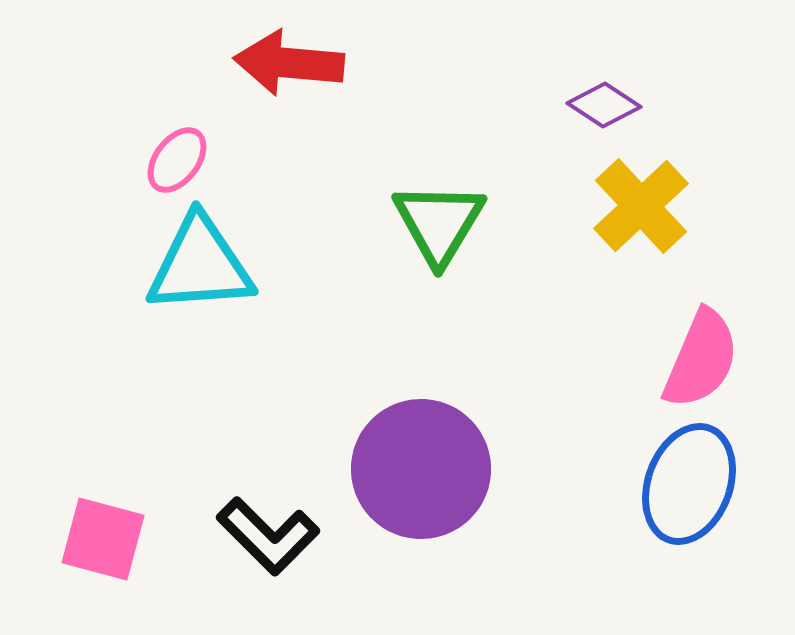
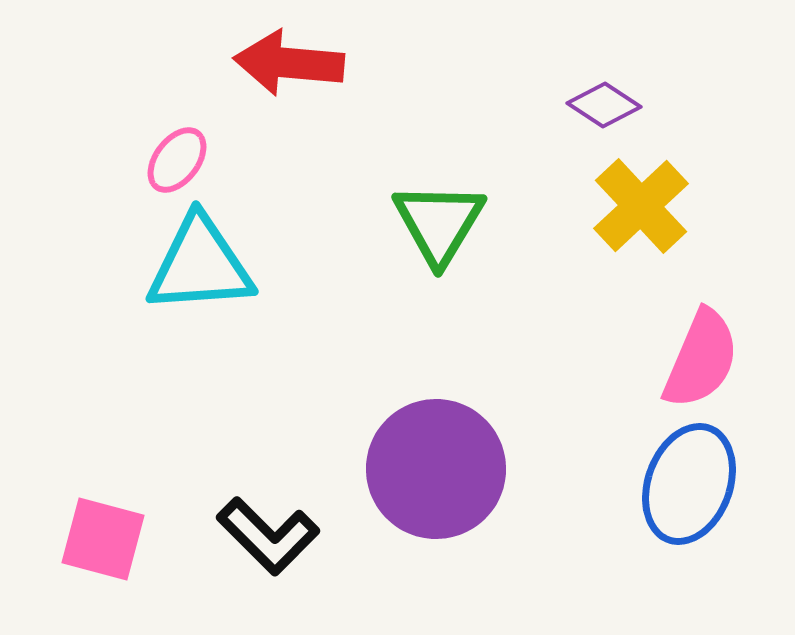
purple circle: moved 15 px right
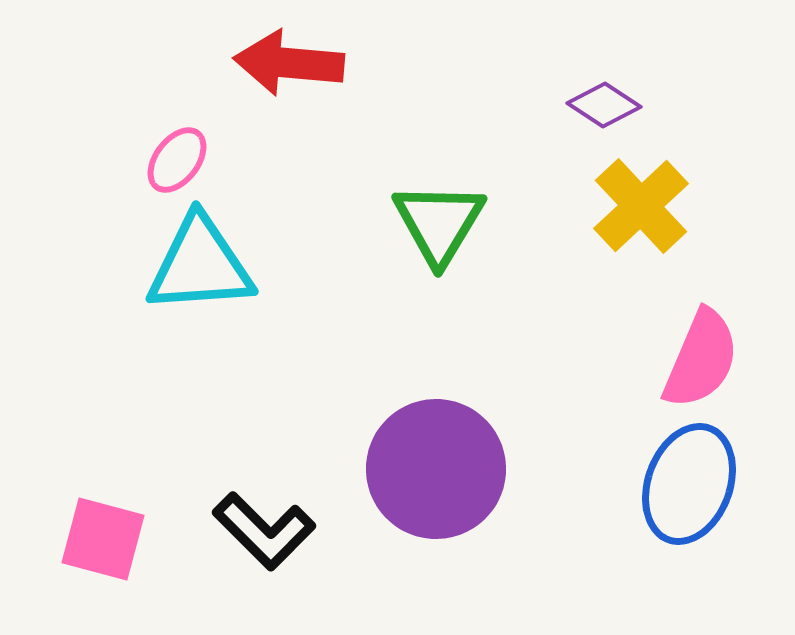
black L-shape: moved 4 px left, 5 px up
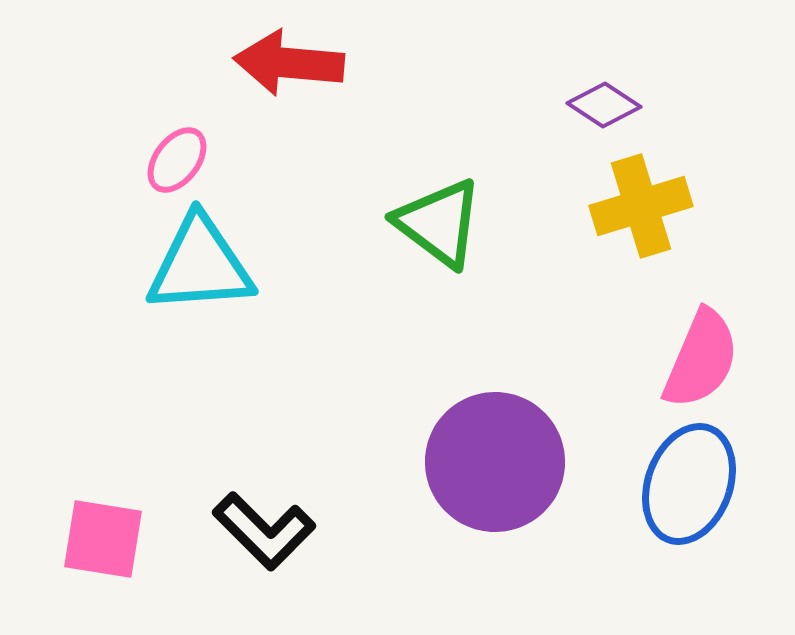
yellow cross: rotated 26 degrees clockwise
green triangle: rotated 24 degrees counterclockwise
purple circle: moved 59 px right, 7 px up
pink square: rotated 6 degrees counterclockwise
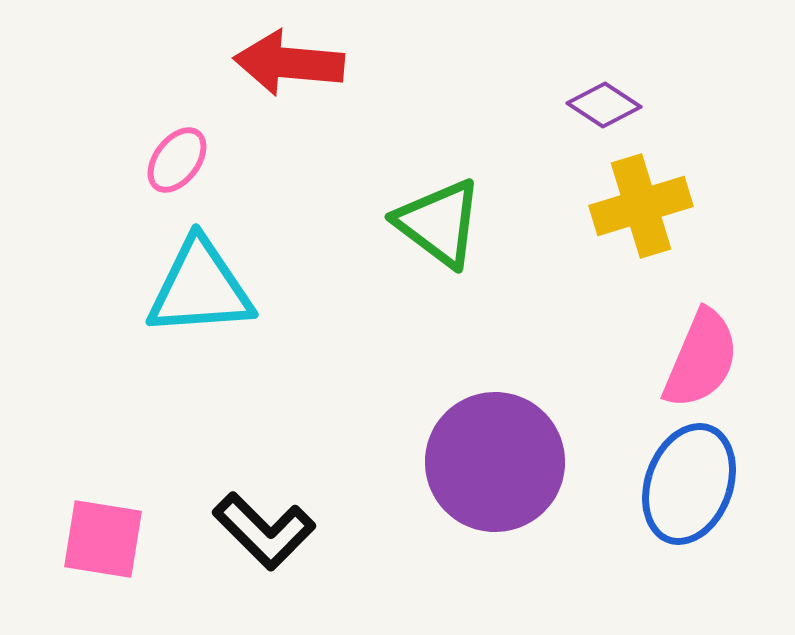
cyan triangle: moved 23 px down
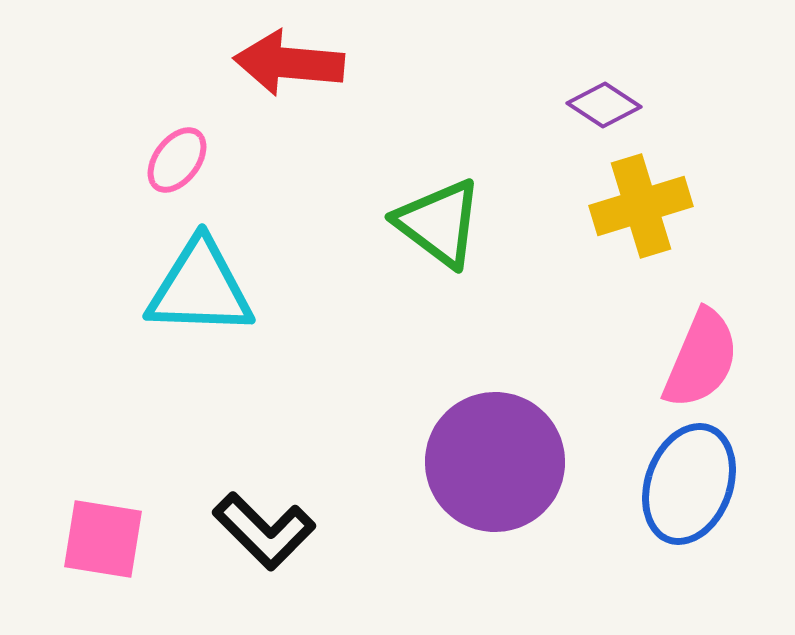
cyan triangle: rotated 6 degrees clockwise
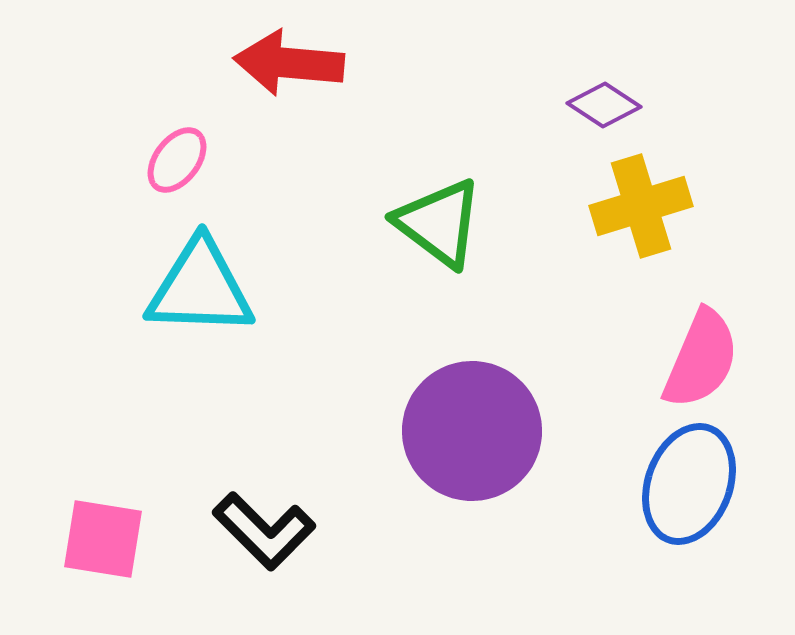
purple circle: moved 23 px left, 31 px up
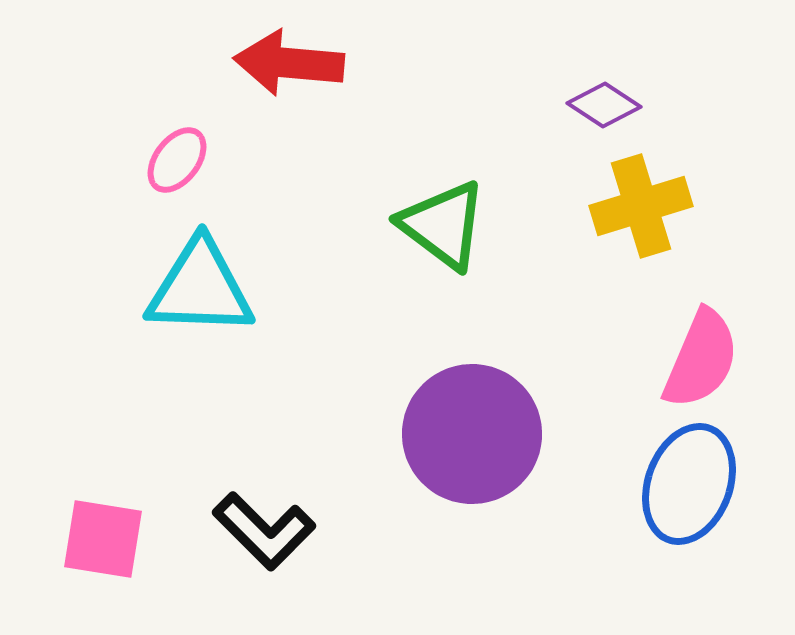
green triangle: moved 4 px right, 2 px down
purple circle: moved 3 px down
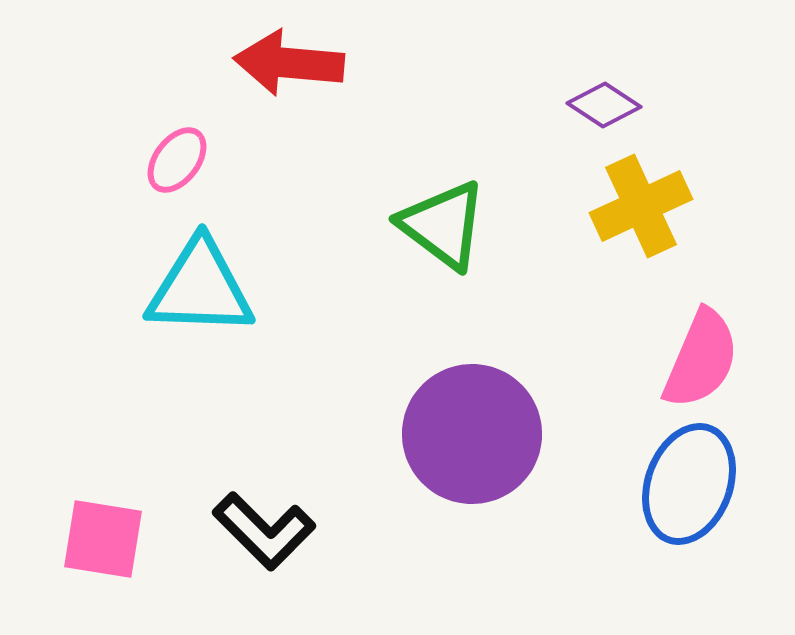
yellow cross: rotated 8 degrees counterclockwise
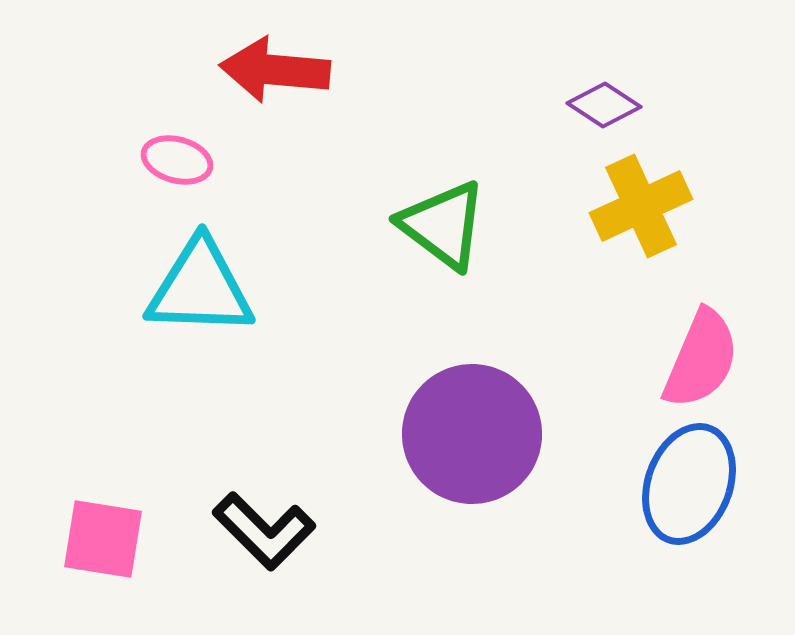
red arrow: moved 14 px left, 7 px down
pink ellipse: rotated 68 degrees clockwise
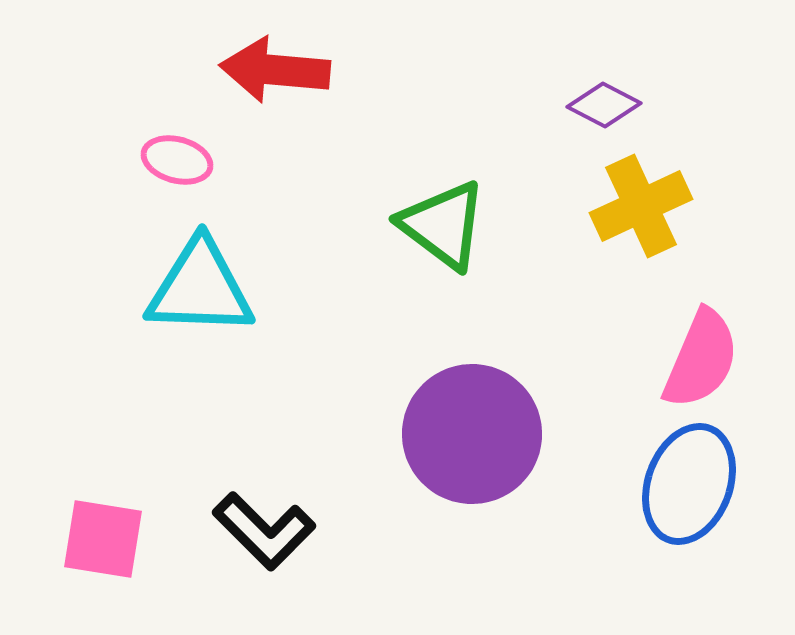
purple diamond: rotated 6 degrees counterclockwise
